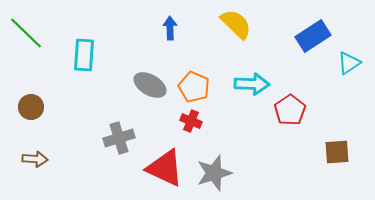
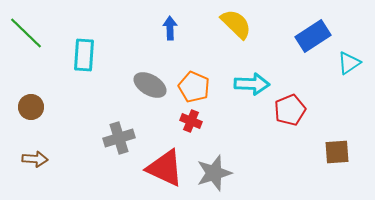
red pentagon: rotated 12 degrees clockwise
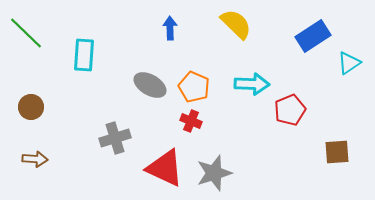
gray cross: moved 4 px left
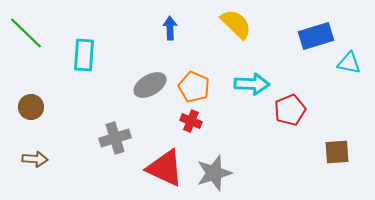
blue rectangle: moved 3 px right; rotated 16 degrees clockwise
cyan triangle: rotated 45 degrees clockwise
gray ellipse: rotated 60 degrees counterclockwise
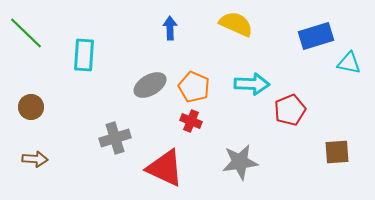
yellow semicircle: rotated 20 degrees counterclockwise
gray star: moved 26 px right, 11 px up; rotated 9 degrees clockwise
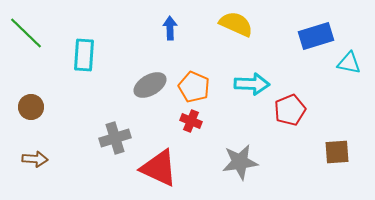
red triangle: moved 6 px left
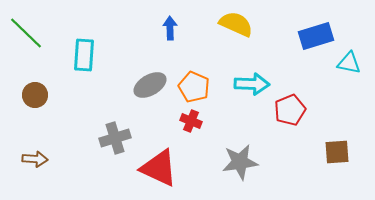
brown circle: moved 4 px right, 12 px up
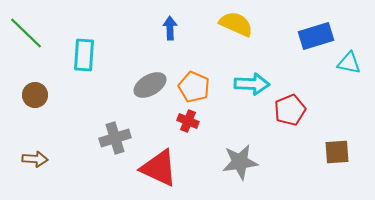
red cross: moved 3 px left
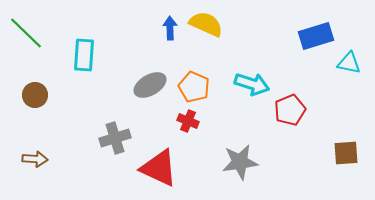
yellow semicircle: moved 30 px left
cyan arrow: rotated 16 degrees clockwise
brown square: moved 9 px right, 1 px down
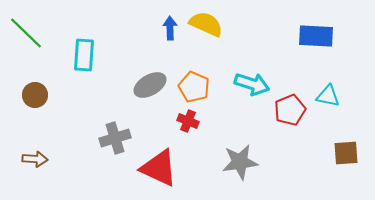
blue rectangle: rotated 20 degrees clockwise
cyan triangle: moved 21 px left, 33 px down
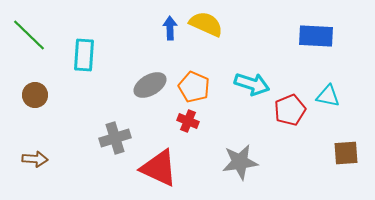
green line: moved 3 px right, 2 px down
